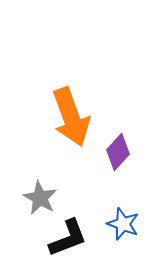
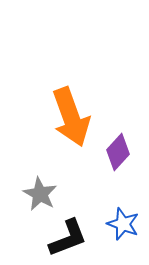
gray star: moved 4 px up
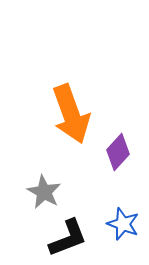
orange arrow: moved 3 px up
gray star: moved 4 px right, 2 px up
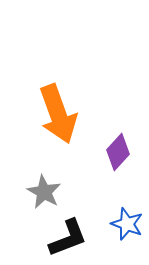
orange arrow: moved 13 px left
blue star: moved 4 px right
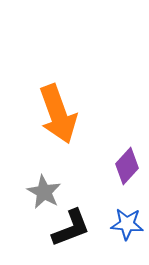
purple diamond: moved 9 px right, 14 px down
blue star: rotated 16 degrees counterclockwise
black L-shape: moved 3 px right, 10 px up
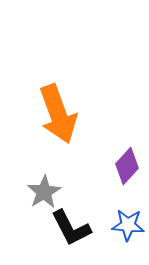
gray star: rotated 12 degrees clockwise
blue star: moved 1 px right, 1 px down
black L-shape: rotated 84 degrees clockwise
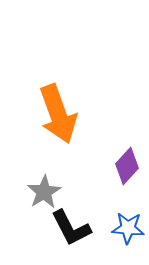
blue star: moved 3 px down
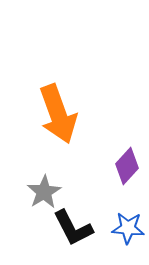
black L-shape: moved 2 px right
